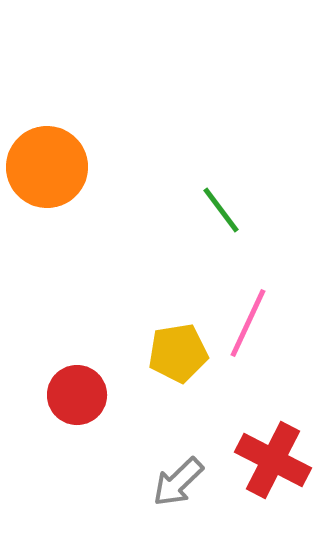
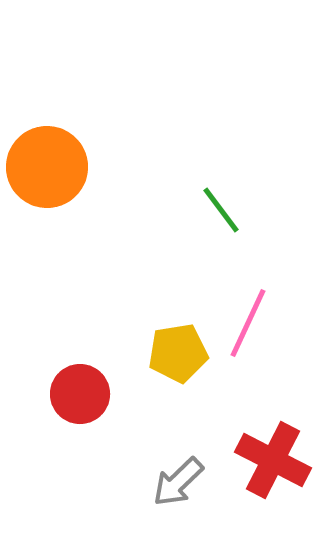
red circle: moved 3 px right, 1 px up
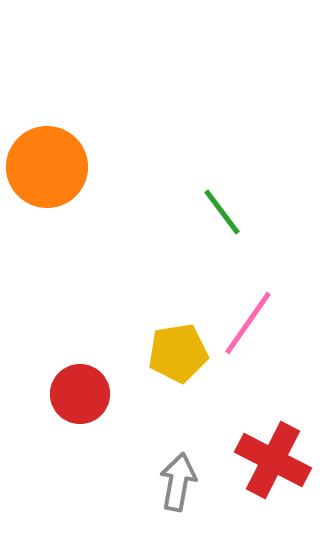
green line: moved 1 px right, 2 px down
pink line: rotated 10 degrees clockwise
gray arrow: rotated 144 degrees clockwise
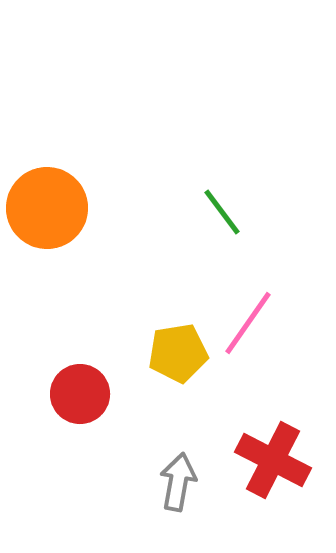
orange circle: moved 41 px down
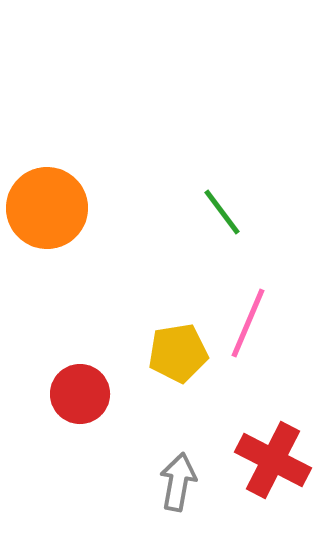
pink line: rotated 12 degrees counterclockwise
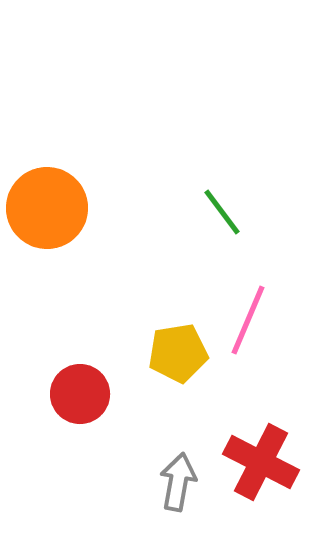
pink line: moved 3 px up
red cross: moved 12 px left, 2 px down
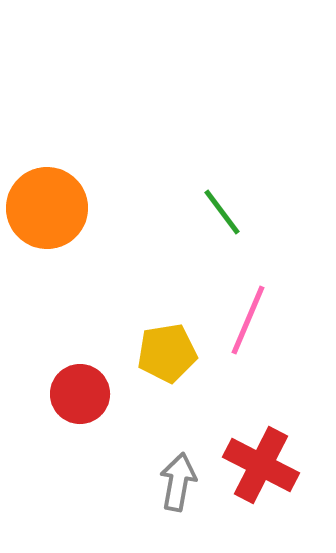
yellow pentagon: moved 11 px left
red cross: moved 3 px down
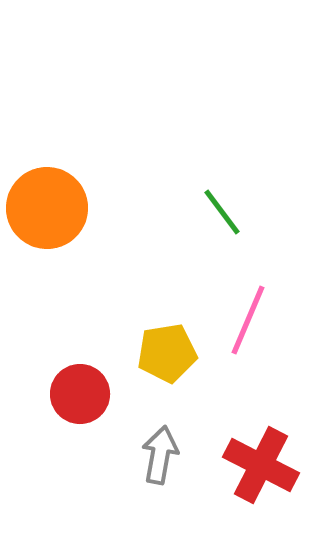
gray arrow: moved 18 px left, 27 px up
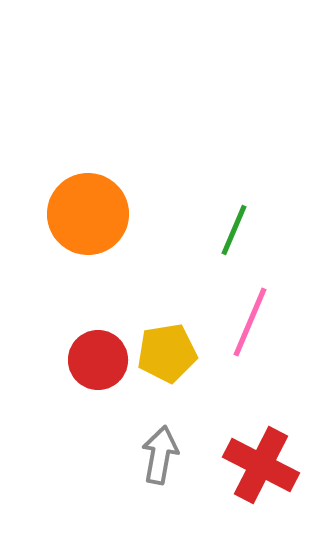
orange circle: moved 41 px right, 6 px down
green line: moved 12 px right, 18 px down; rotated 60 degrees clockwise
pink line: moved 2 px right, 2 px down
red circle: moved 18 px right, 34 px up
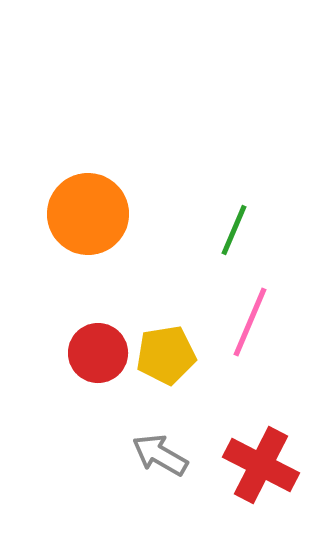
yellow pentagon: moved 1 px left, 2 px down
red circle: moved 7 px up
gray arrow: rotated 70 degrees counterclockwise
